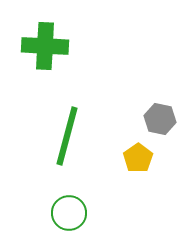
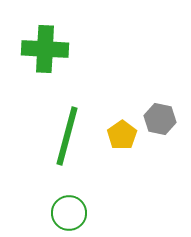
green cross: moved 3 px down
yellow pentagon: moved 16 px left, 23 px up
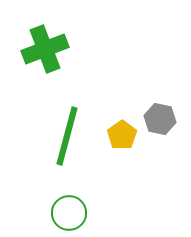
green cross: rotated 24 degrees counterclockwise
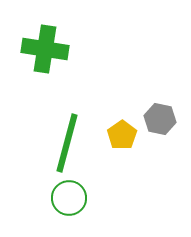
green cross: rotated 30 degrees clockwise
green line: moved 7 px down
green circle: moved 15 px up
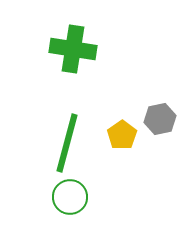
green cross: moved 28 px right
gray hexagon: rotated 24 degrees counterclockwise
green circle: moved 1 px right, 1 px up
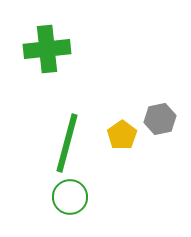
green cross: moved 26 px left; rotated 15 degrees counterclockwise
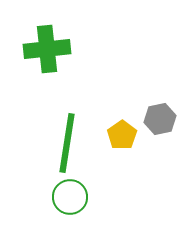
green line: rotated 6 degrees counterclockwise
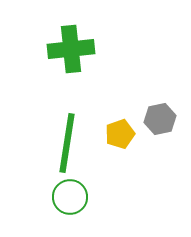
green cross: moved 24 px right
yellow pentagon: moved 2 px left, 1 px up; rotated 16 degrees clockwise
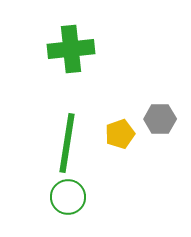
gray hexagon: rotated 12 degrees clockwise
green circle: moved 2 px left
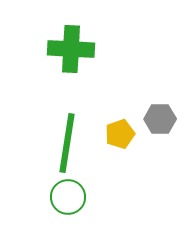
green cross: rotated 9 degrees clockwise
